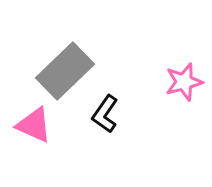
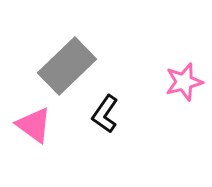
gray rectangle: moved 2 px right, 5 px up
pink triangle: rotated 12 degrees clockwise
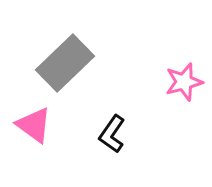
gray rectangle: moved 2 px left, 3 px up
black L-shape: moved 7 px right, 20 px down
